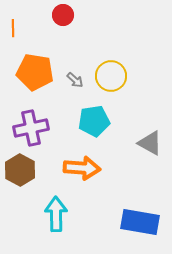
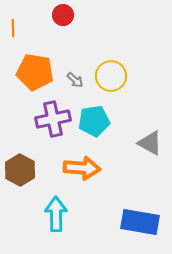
purple cross: moved 22 px right, 9 px up
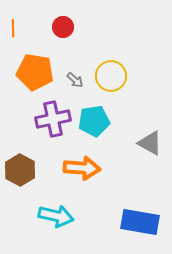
red circle: moved 12 px down
cyan arrow: moved 2 px down; rotated 104 degrees clockwise
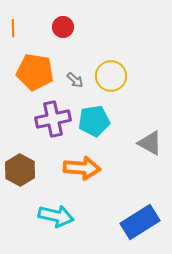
blue rectangle: rotated 42 degrees counterclockwise
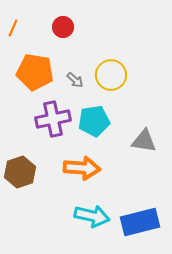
orange line: rotated 24 degrees clockwise
yellow circle: moved 1 px up
gray triangle: moved 6 px left, 2 px up; rotated 20 degrees counterclockwise
brown hexagon: moved 2 px down; rotated 12 degrees clockwise
cyan arrow: moved 36 px right
blue rectangle: rotated 18 degrees clockwise
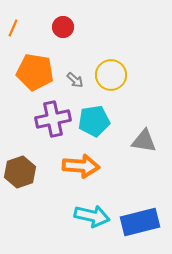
orange arrow: moved 1 px left, 2 px up
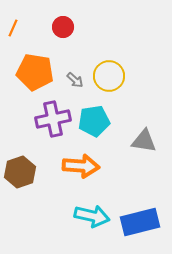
yellow circle: moved 2 px left, 1 px down
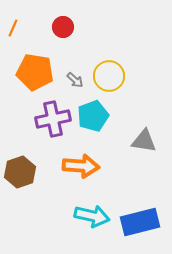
cyan pentagon: moved 1 px left, 5 px up; rotated 12 degrees counterclockwise
